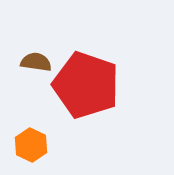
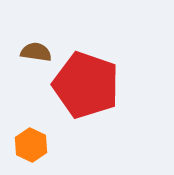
brown semicircle: moved 10 px up
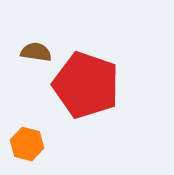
orange hexagon: moved 4 px left, 1 px up; rotated 12 degrees counterclockwise
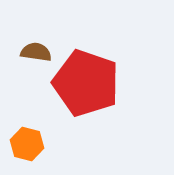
red pentagon: moved 2 px up
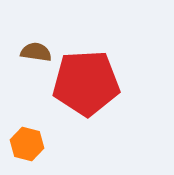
red pentagon: rotated 22 degrees counterclockwise
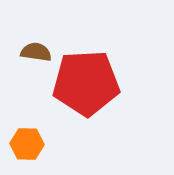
orange hexagon: rotated 12 degrees counterclockwise
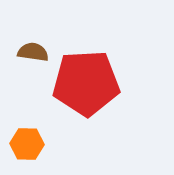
brown semicircle: moved 3 px left
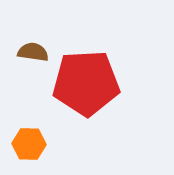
orange hexagon: moved 2 px right
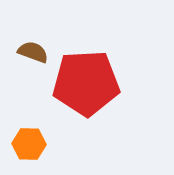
brown semicircle: rotated 12 degrees clockwise
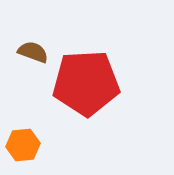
orange hexagon: moved 6 px left, 1 px down; rotated 8 degrees counterclockwise
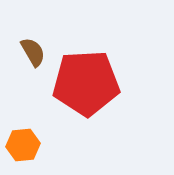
brown semicircle: rotated 40 degrees clockwise
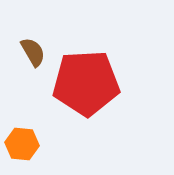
orange hexagon: moved 1 px left, 1 px up; rotated 12 degrees clockwise
